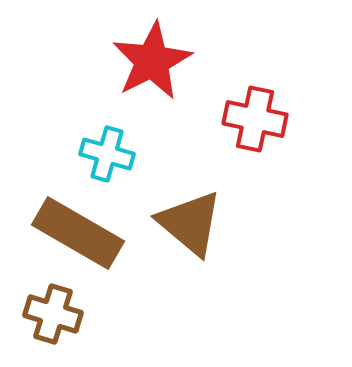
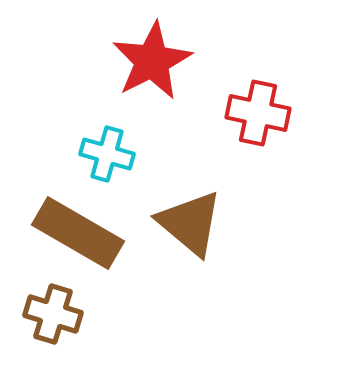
red cross: moved 3 px right, 6 px up
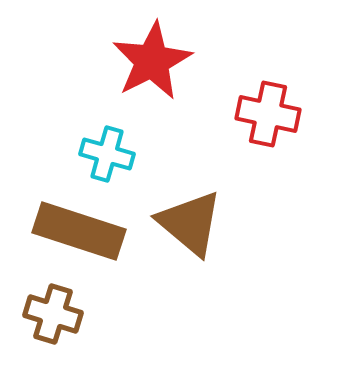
red cross: moved 10 px right, 1 px down
brown rectangle: moved 1 px right, 2 px up; rotated 12 degrees counterclockwise
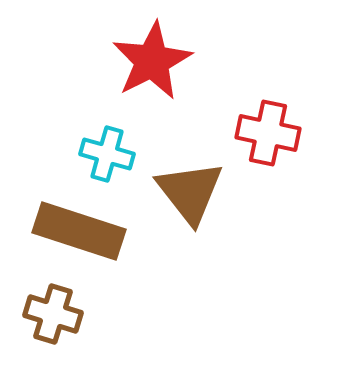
red cross: moved 19 px down
brown triangle: moved 31 px up; rotated 12 degrees clockwise
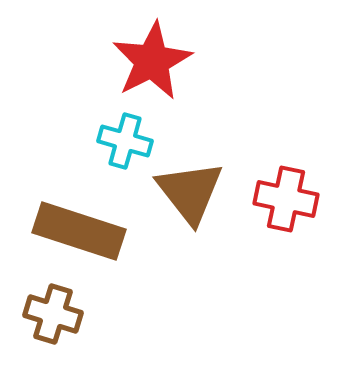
red cross: moved 18 px right, 66 px down
cyan cross: moved 18 px right, 13 px up
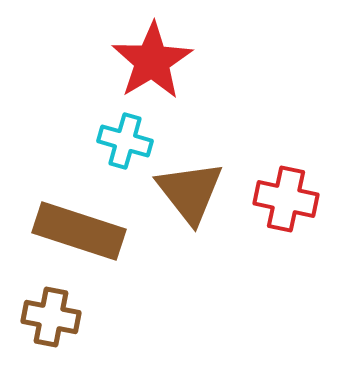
red star: rotated 4 degrees counterclockwise
brown cross: moved 2 px left, 3 px down; rotated 6 degrees counterclockwise
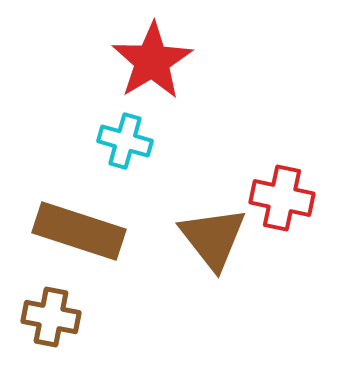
brown triangle: moved 23 px right, 46 px down
red cross: moved 4 px left, 1 px up
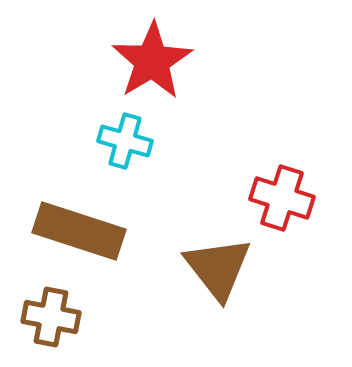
red cross: rotated 6 degrees clockwise
brown triangle: moved 5 px right, 30 px down
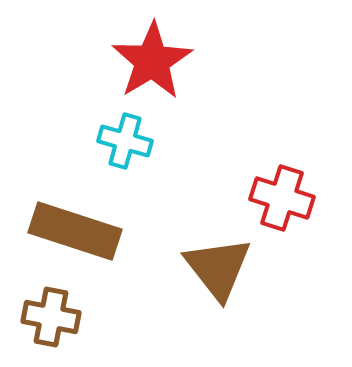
brown rectangle: moved 4 px left
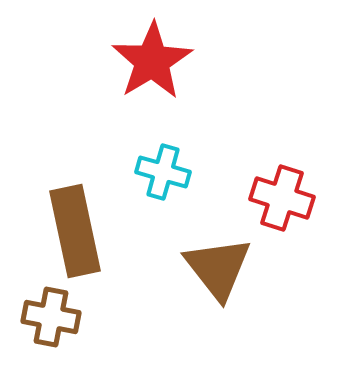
cyan cross: moved 38 px right, 31 px down
brown rectangle: rotated 60 degrees clockwise
